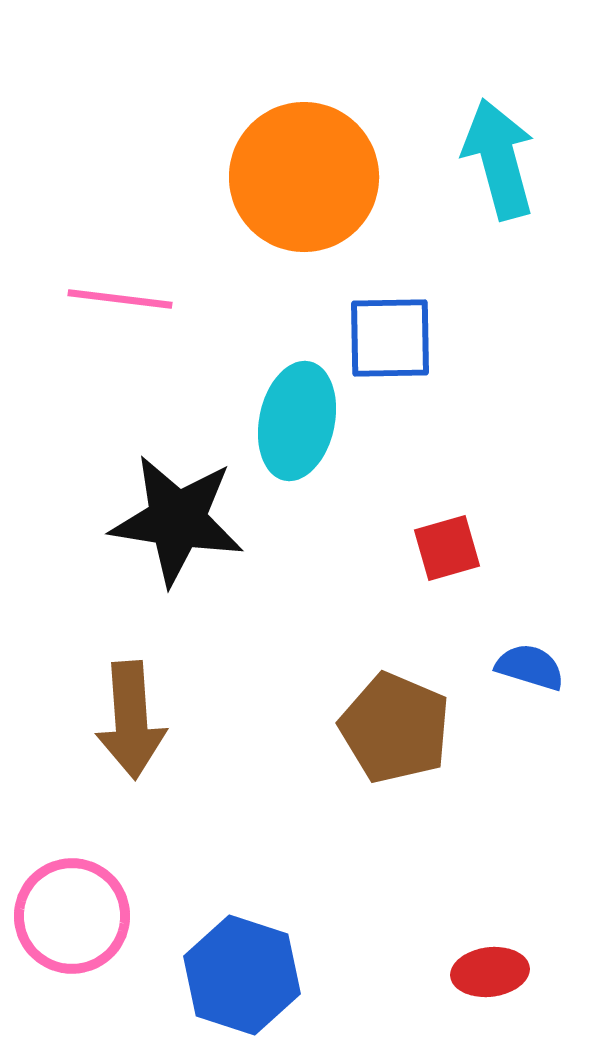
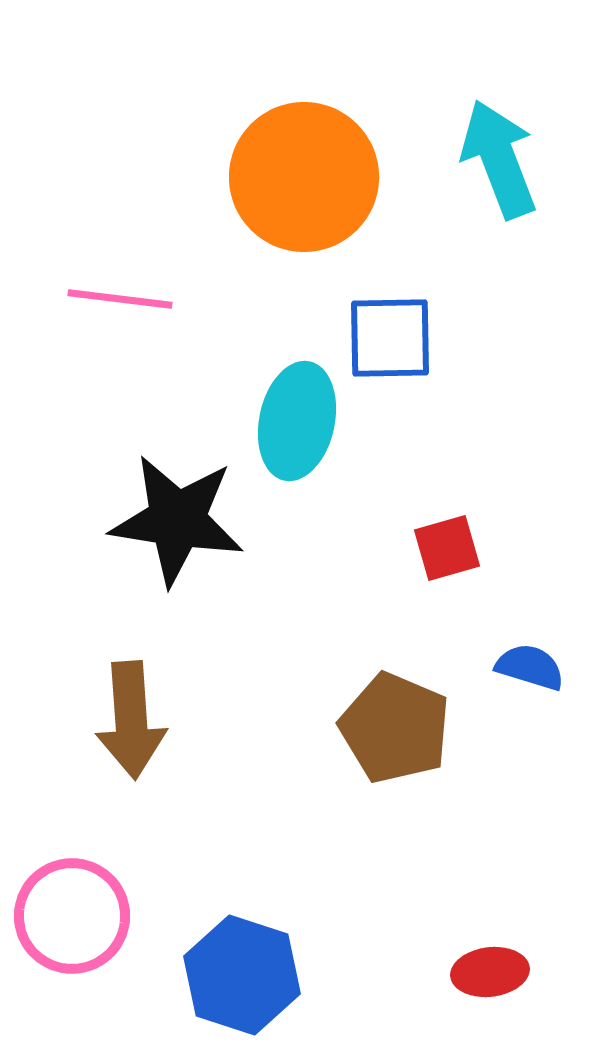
cyan arrow: rotated 6 degrees counterclockwise
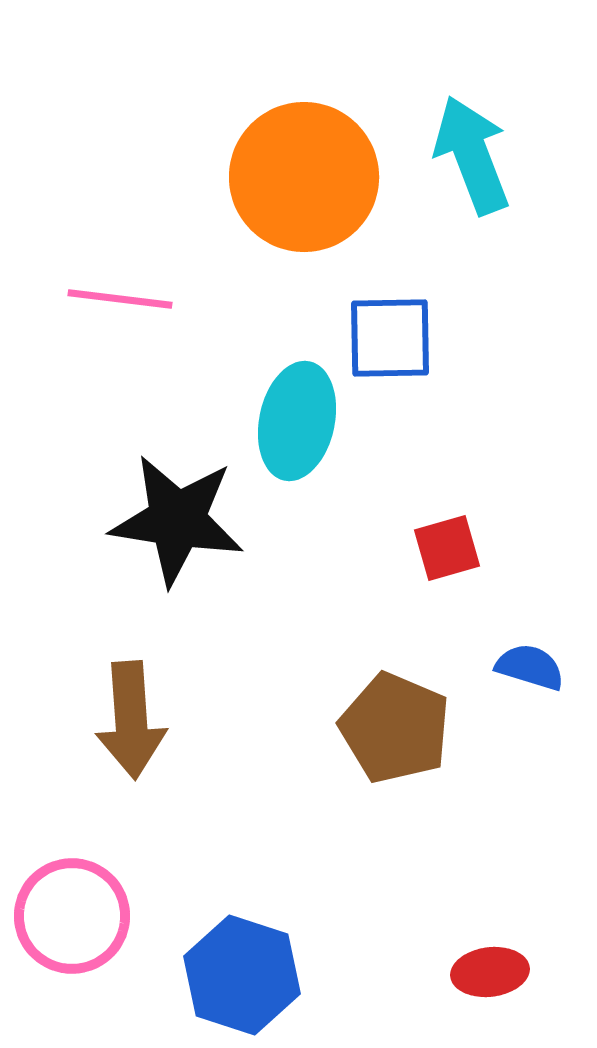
cyan arrow: moved 27 px left, 4 px up
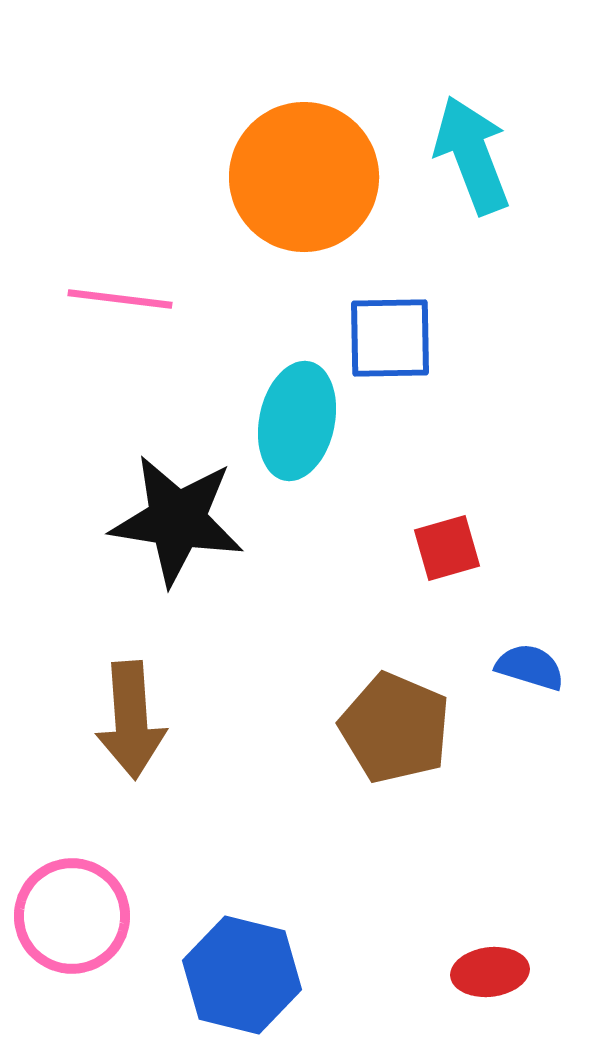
blue hexagon: rotated 4 degrees counterclockwise
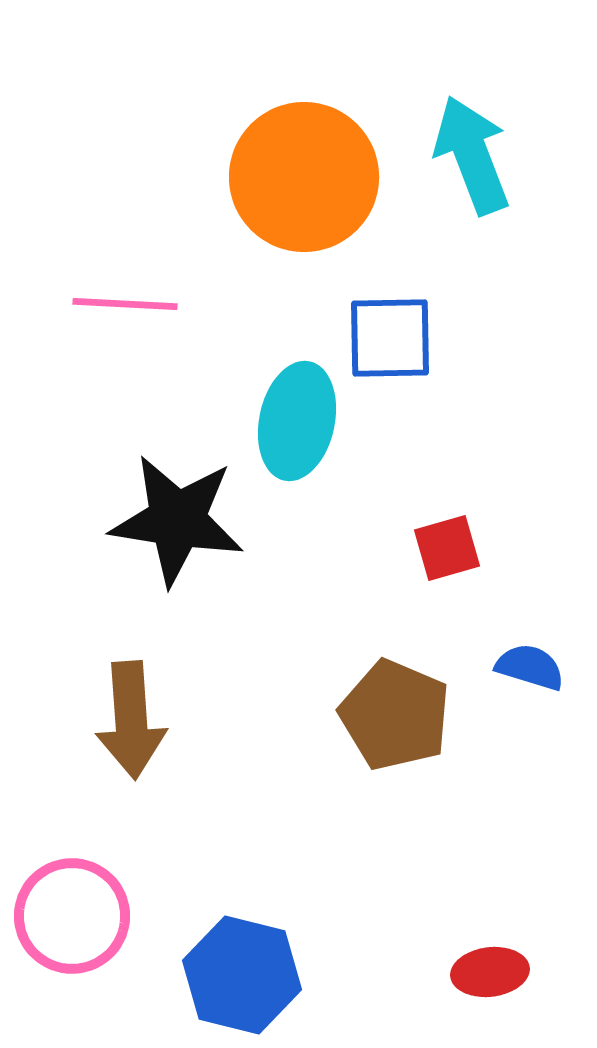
pink line: moved 5 px right, 5 px down; rotated 4 degrees counterclockwise
brown pentagon: moved 13 px up
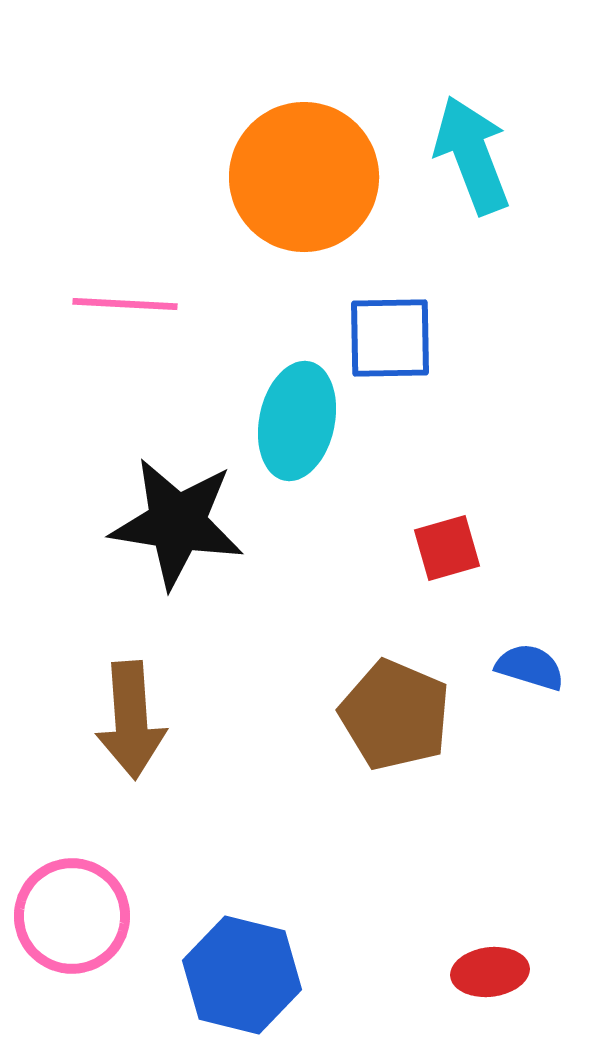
black star: moved 3 px down
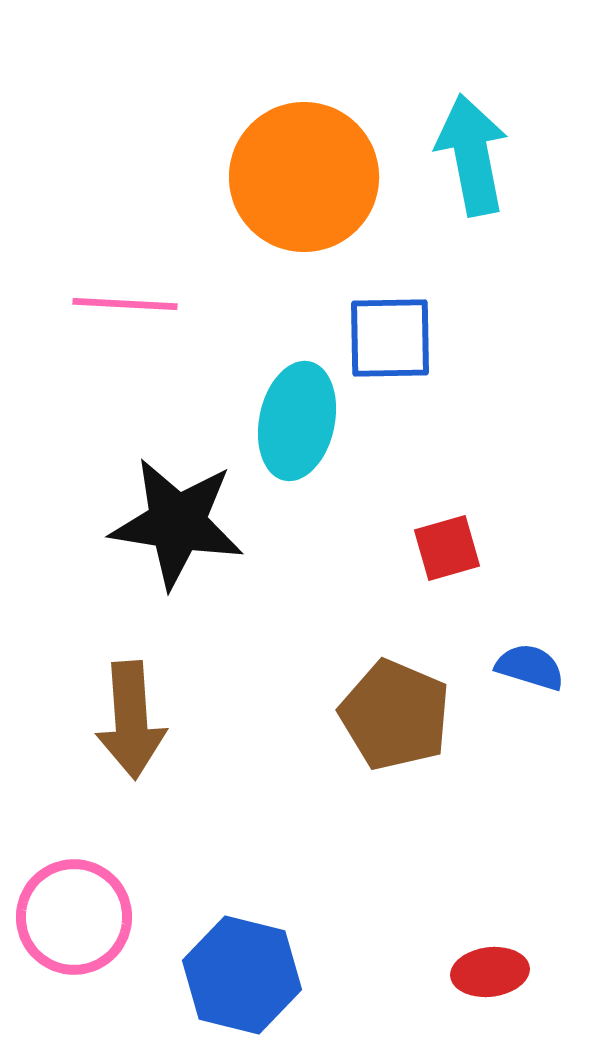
cyan arrow: rotated 10 degrees clockwise
pink circle: moved 2 px right, 1 px down
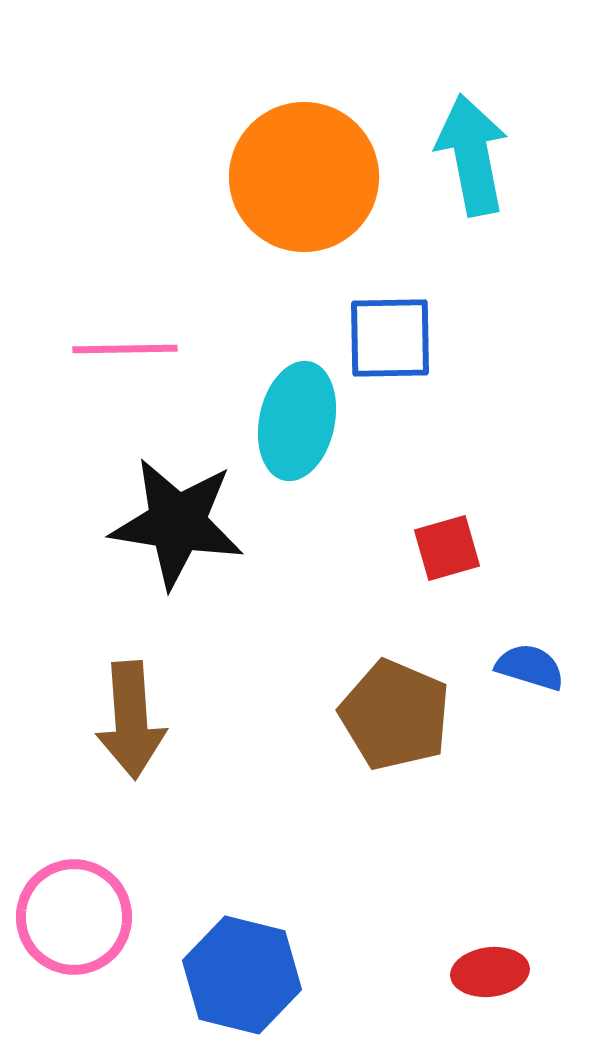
pink line: moved 45 px down; rotated 4 degrees counterclockwise
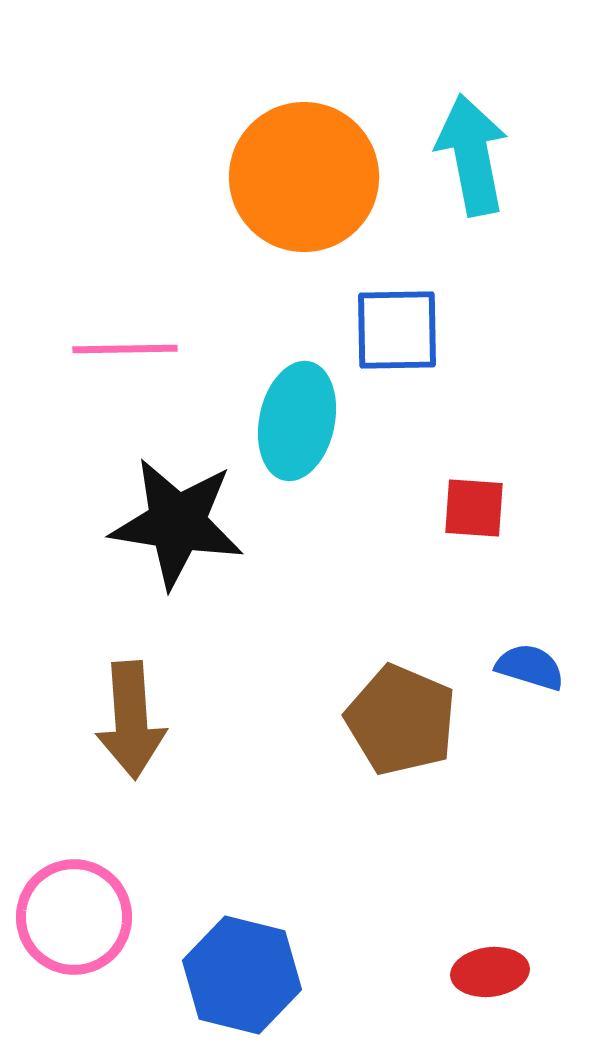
blue square: moved 7 px right, 8 px up
red square: moved 27 px right, 40 px up; rotated 20 degrees clockwise
brown pentagon: moved 6 px right, 5 px down
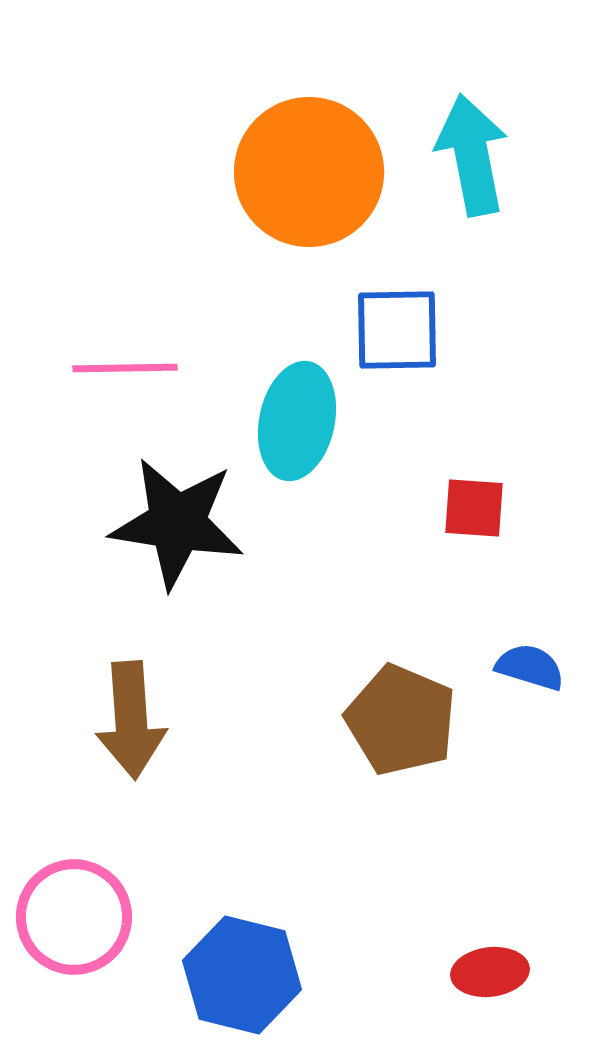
orange circle: moved 5 px right, 5 px up
pink line: moved 19 px down
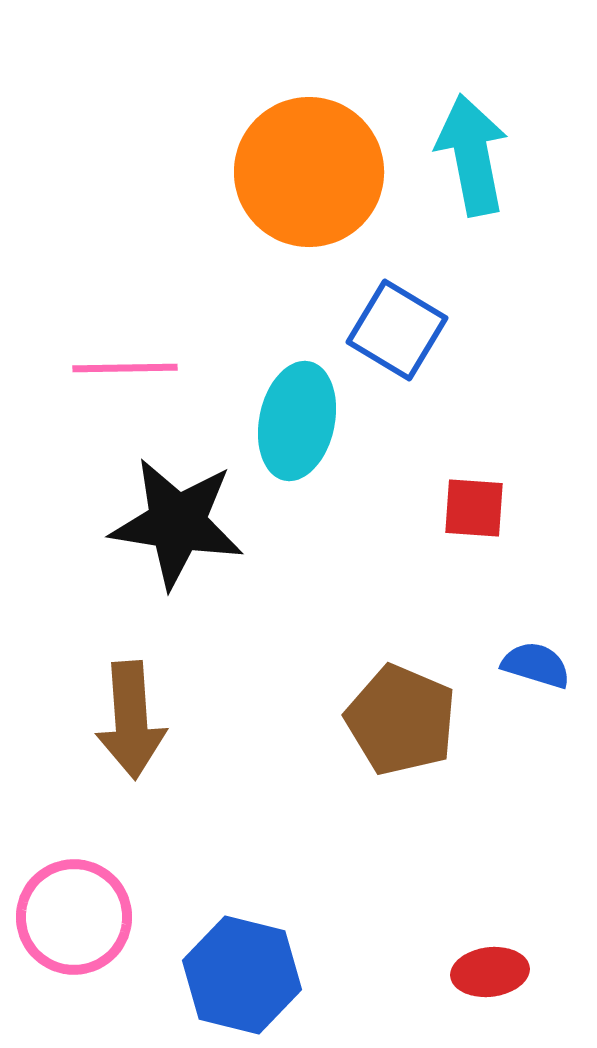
blue square: rotated 32 degrees clockwise
blue semicircle: moved 6 px right, 2 px up
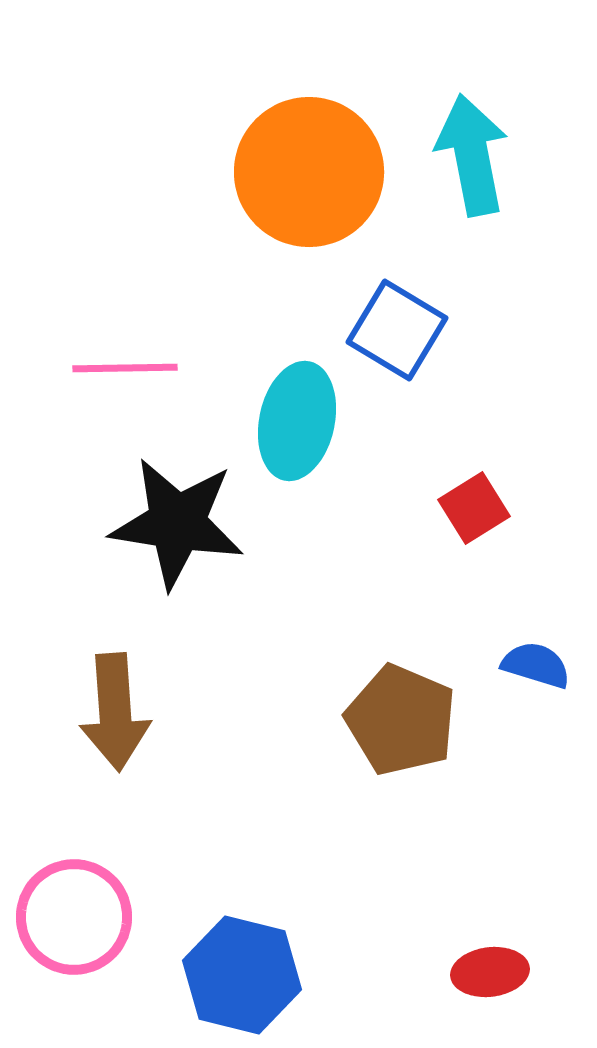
red square: rotated 36 degrees counterclockwise
brown arrow: moved 16 px left, 8 px up
